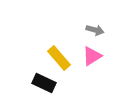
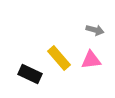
pink triangle: moved 1 px left, 4 px down; rotated 25 degrees clockwise
black rectangle: moved 14 px left, 9 px up
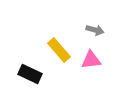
yellow rectangle: moved 8 px up
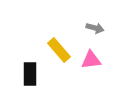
gray arrow: moved 2 px up
black rectangle: rotated 65 degrees clockwise
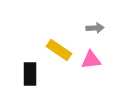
gray arrow: rotated 18 degrees counterclockwise
yellow rectangle: rotated 15 degrees counterclockwise
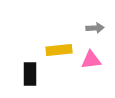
yellow rectangle: rotated 40 degrees counterclockwise
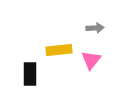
pink triangle: rotated 45 degrees counterclockwise
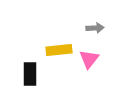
pink triangle: moved 2 px left, 1 px up
